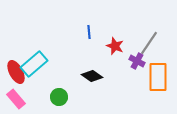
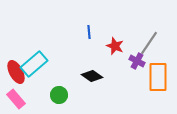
green circle: moved 2 px up
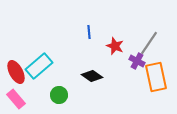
cyan rectangle: moved 5 px right, 2 px down
orange rectangle: moved 2 px left; rotated 12 degrees counterclockwise
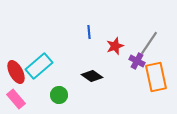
red star: rotated 30 degrees clockwise
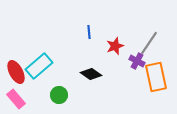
black diamond: moved 1 px left, 2 px up
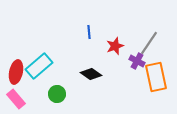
red ellipse: rotated 40 degrees clockwise
green circle: moved 2 px left, 1 px up
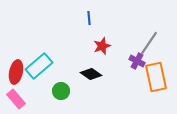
blue line: moved 14 px up
red star: moved 13 px left
green circle: moved 4 px right, 3 px up
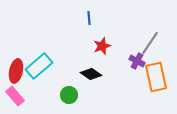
gray line: moved 1 px right
red ellipse: moved 1 px up
green circle: moved 8 px right, 4 px down
pink rectangle: moved 1 px left, 3 px up
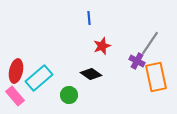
cyan rectangle: moved 12 px down
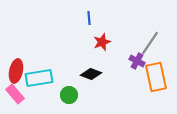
red star: moved 4 px up
black diamond: rotated 15 degrees counterclockwise
cyan rectangle: rotated 32 degrees clockwise
pink rectangle: moved 2 px up
